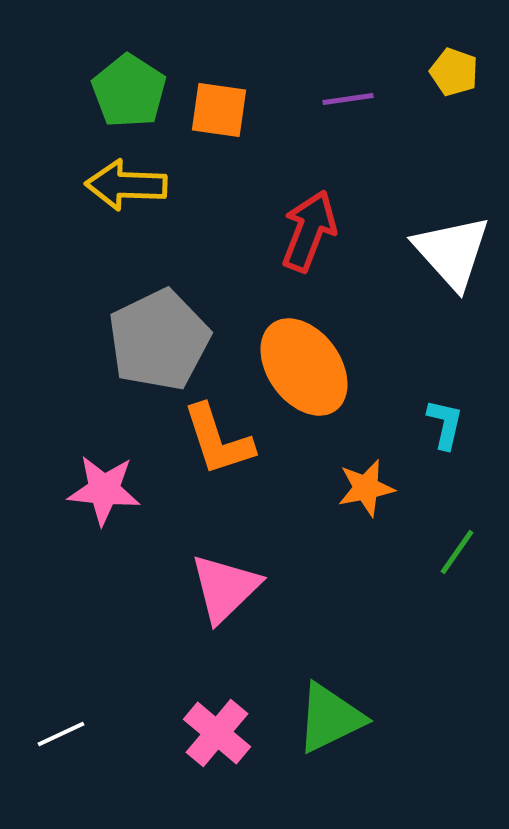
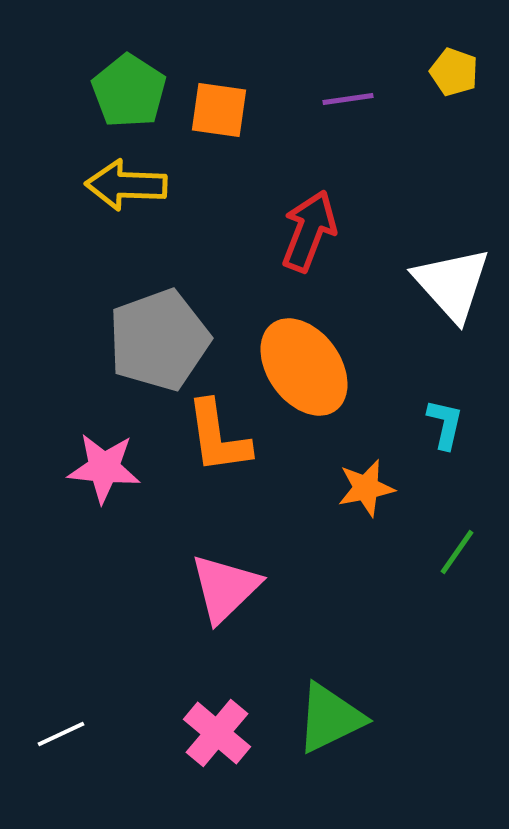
white triangle: moved 32 px down
gray pentagon: rotated 6 degrees clockwise
orange L-shape: moved 3 px up; rotated 10 degrees clockwise
pink star: moved 22 px up
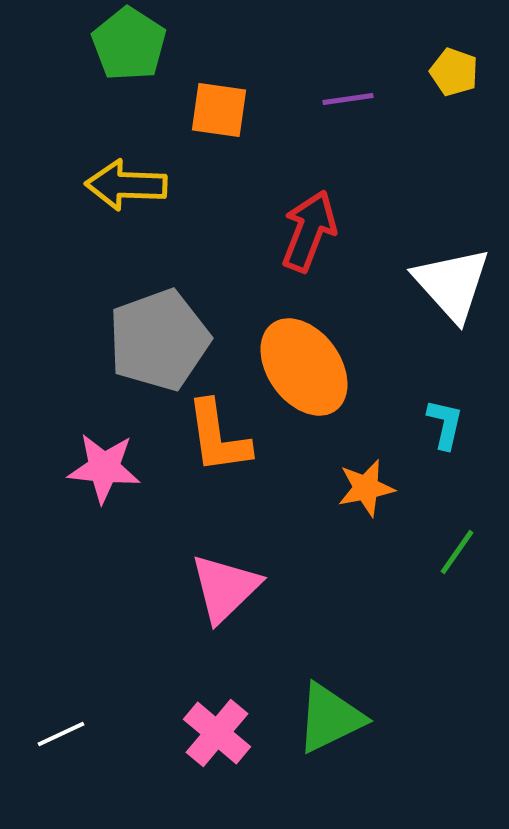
green pentagon: moved 47 px up
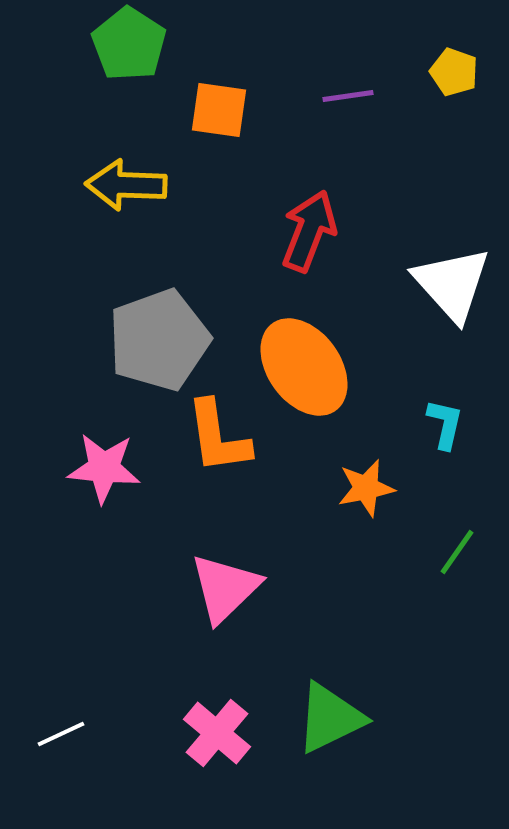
purple line: moved 3 px up
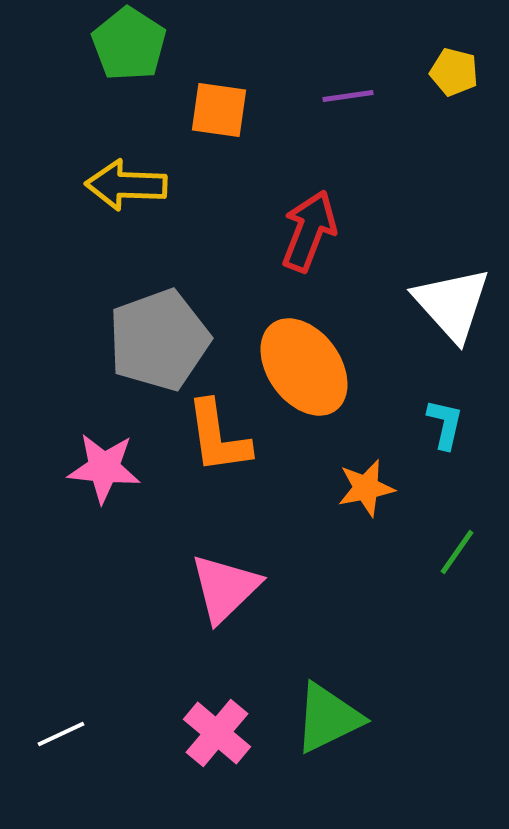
yellow pentagon: rotated 6 degrees counterclockwise
white triangle: moved 20 px down
green triangle: moved 2 px left
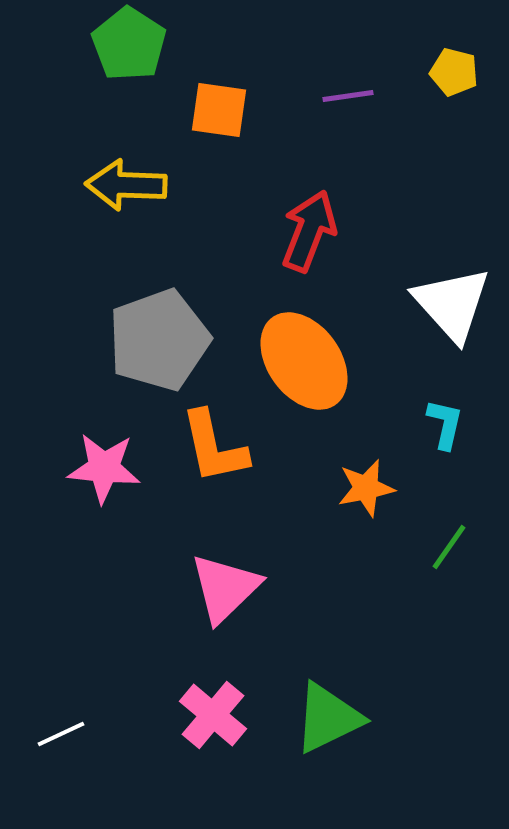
orange ellipse: moved 6 px up
orange L-shape: moved 4 px left, 10 px down; rotated 4 degrees counterclockwise
green line: moved 8 px left, 5 px up
pink cross: moved 4 px left, 18 px up
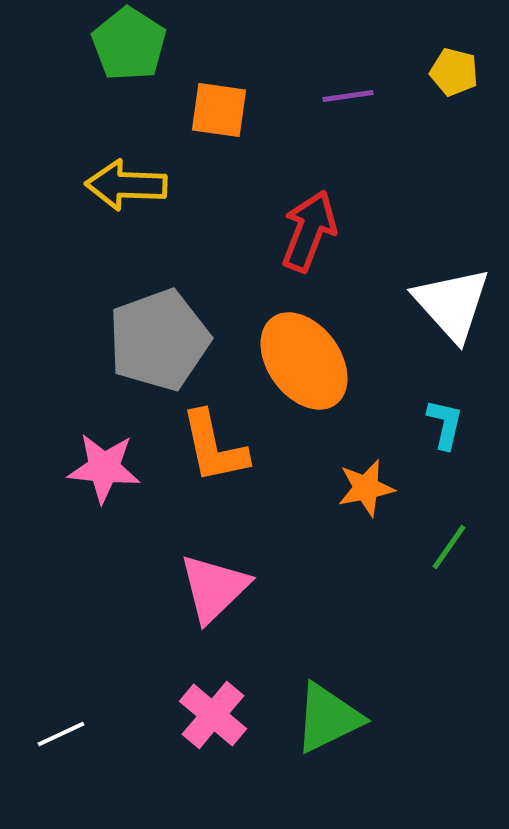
pink triangle: moved 11 px left
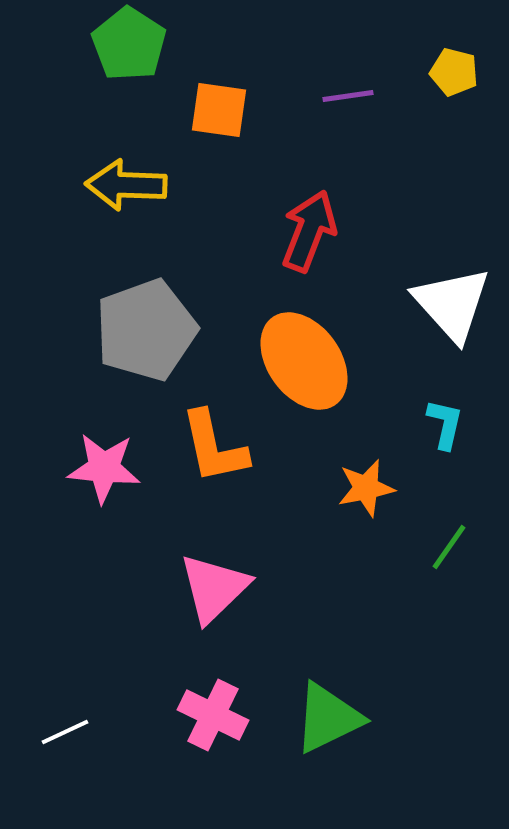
gray pentagon: moved 13 px left, 10 px up
pink cross: rotated 14 degrees counterclockwise
white line: moved 4 px right, 2 px up
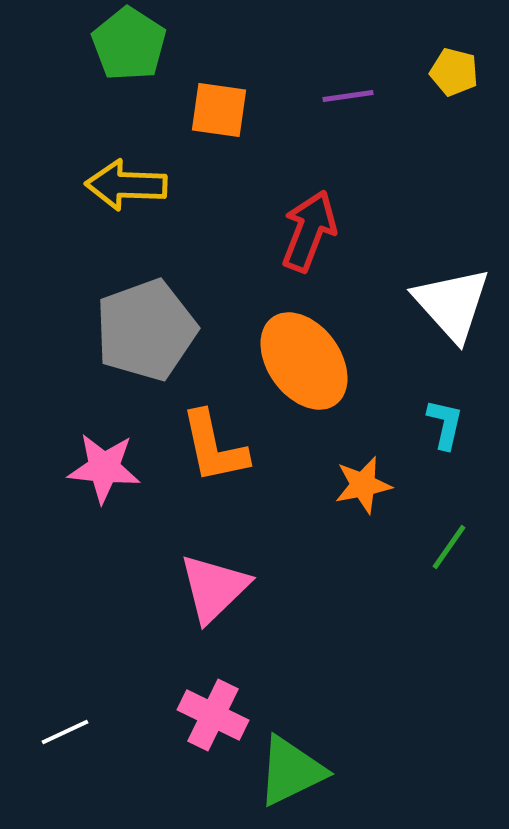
orange star: moved 3 px left, 3 px up
green triangle: moved 37 px left, 53 px down
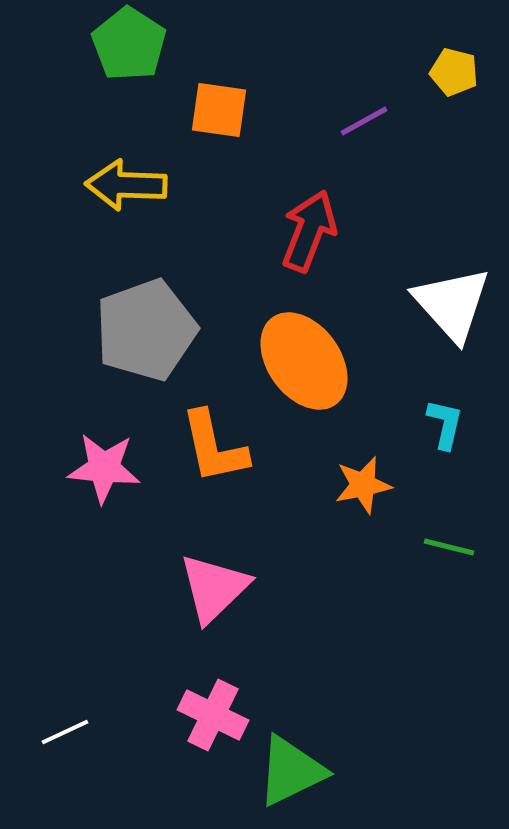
purple line: moved 16 px right, 25 px down; rotated 21 degrees counterclockwise
green line: rotated 69 degrees clockwise
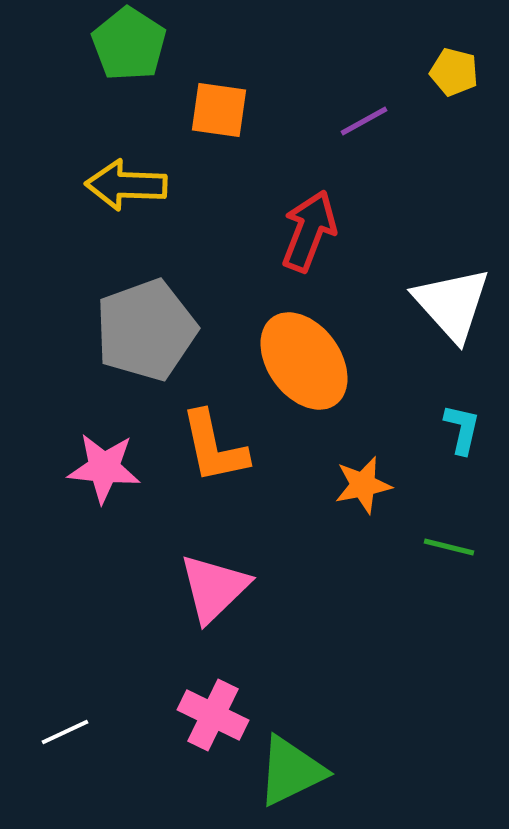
cyan L-shape: moved 17 px right, 5 px down
